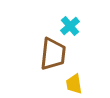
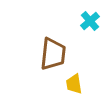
cyan cross: moved 20 px right, 5 px up
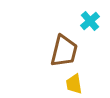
brown trapezoid: moved 11 px right, 3 px up; rotated 8 degrees clockwise
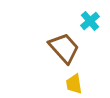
brown trapezoid: moved 3 px up; rotated 56 degrees counterclockwise
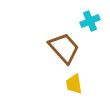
cyan cross: rotated 18 degrees clockwise
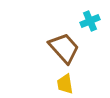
yellow trapezoid: moved 9 px left
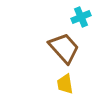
cyan cross: moved 9 px left, 4 px up
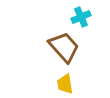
brown trapezoid: moved 1 px up
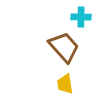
cyan cross: rotated 24 degrees clockwise
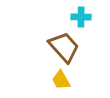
yellow trapezoid: moved 4 px left, 4 px up; rotated 20 degrees counterclockwise
